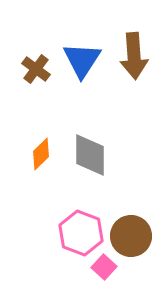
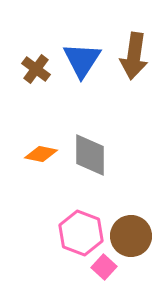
brown arrow: rotated 12 degrees clockwise
orange diamond: rotated 56 degrees clockwise
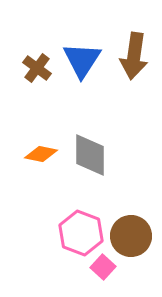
brown cross: moved 1 px right, 1 px up
pink square: moved 1 px left
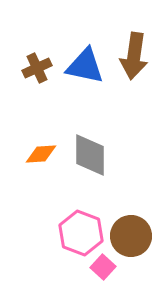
blue triangle: moved 3 px right, 6 px down; rotated 51 degrees counterclockwise
brown cross: rotated 28 degrees clockwise
orange diamond: rotated 16 degrees counterclockwise
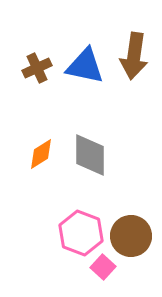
orange diamond: rotated 28 degrees counterclockwise
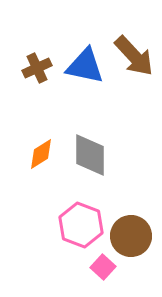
brown arrow: rotated 51 degrees counterclockwise
pink hexagon: moved 8 px up
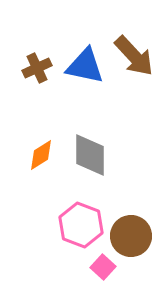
orange diamond: moved 1 px down
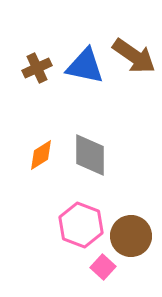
brown arrow: rotated 12 degrees counterclockwise
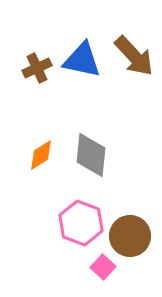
brown arrow: rotated 12 degrees clockwise
blue triangle: moved 3 px left, 6 px up
gray diamond: moved 1 px right; rotated 6 degrees clockwise
pink hexagon: moved 2 px up
brown circle: moved 1 px left
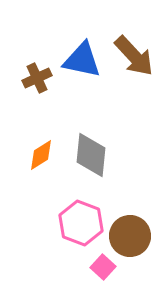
brown cross: moved 10 px down
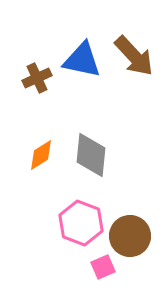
pink square: rotated 25 degrees clockwise
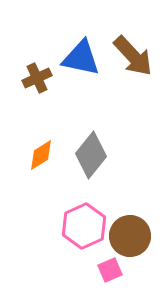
brown arrow: moved 1 px left
blue triangle: moved 1 px left, 2 px up
gray diamond: rotated 33 degrees clockwise
pink hexagon: moved 3 px right, 3 px down; rotated 15 degrees clockwise
pink square: moved 7 px right, 3 px down
